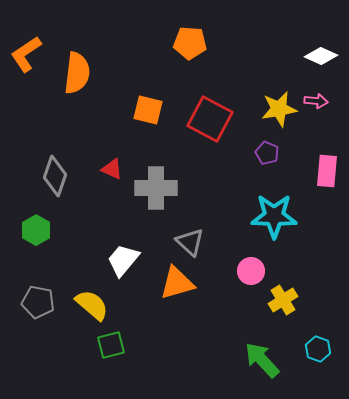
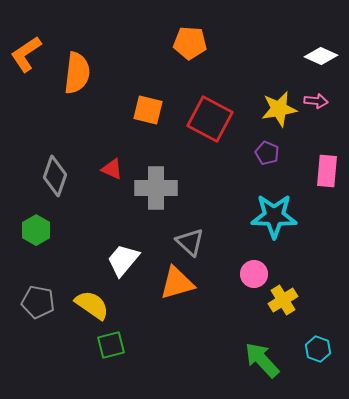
pink circle: moved 3 px right, 3 px down
yellow semicircle: rotated 6 degrees counterclockwise
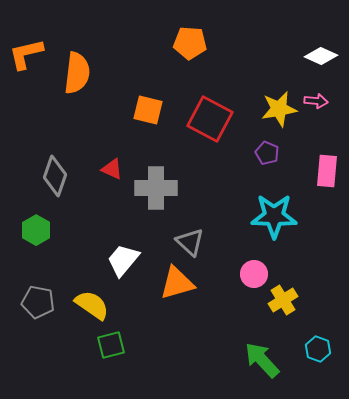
orange L-shape: rotated 21 degrees clockwise
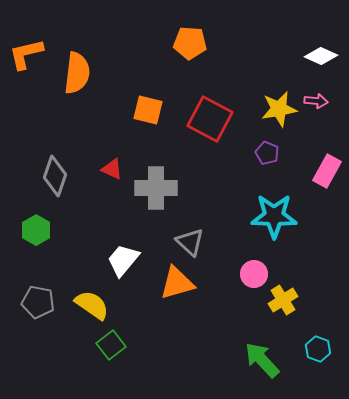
pink rectangle: rotated 24 degrees clockwise
green square: rotated 24 degrees counterclockwise
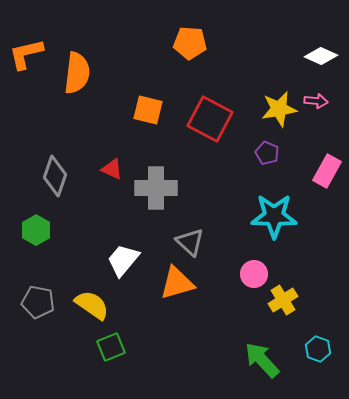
green square: moved 2 px down; rotated 16 degrees clockwise
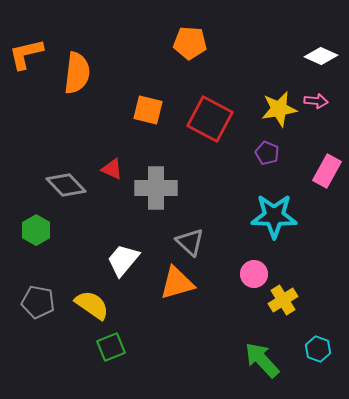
gray diamond: moved 11 px right, 9 px down; rotated 63 degrees counterclockwise
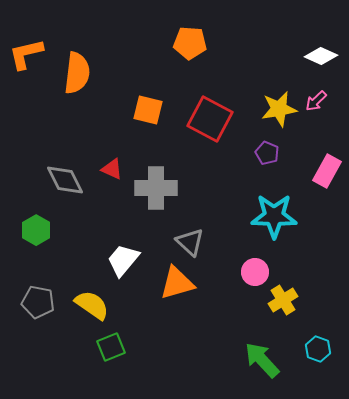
pink arrow: rotated 130 degrees clockwise
gray diamond: moved 1 px left, 5 px up; rotated 18 degrees clockwise
pink circle: moved 1 px right, 2 px up
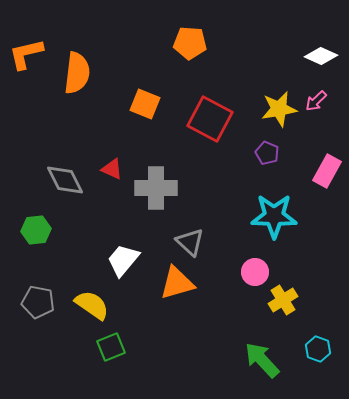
orange square: moved 3 px left, 6 px up; rotated 8 degrees clockwise
green hexagon: rotated 24 degrees clockwise
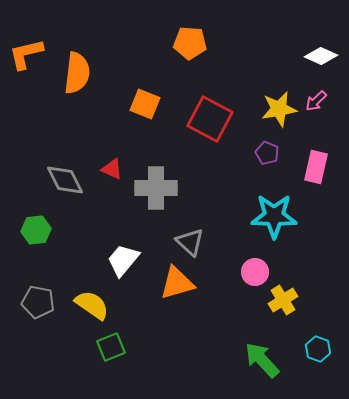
pink rectangle: moved 11 px left, 4 px up; rotated 16 degrees counterclockwise
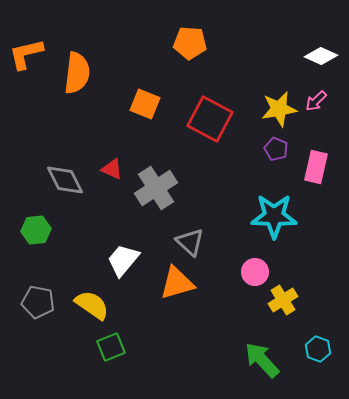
purple pentagon: moved 9 px right, 4 px up
gray cross: rotated 33 degrees counterclockwise
